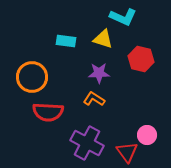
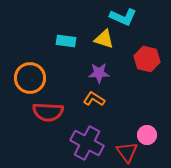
yellow triangle: moved 1 px right
red hexagon: moved 6 px right
orange circle: moved 2 px left, 1 px down
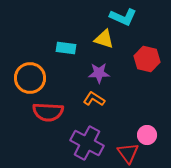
cyan rectangle: moved 7 px down
red triangle: moved 1 px right, 1 px down
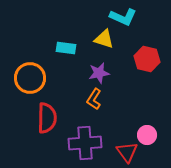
purple star: rotated 10 degrees counterclockwise
orange L-shape: rotated 90 degrees counterclockwise
red semicircle: moved 1 px left, 6 px down; rotated 92 degrees counterclockwise
purple cross: moved 2 px left; rotated 32 degrees counterclockwise
red triangle: moved 1 px left, 1 px up
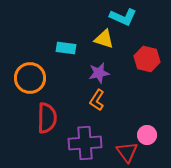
orange L-shape: moved 3 px right, 1 px down
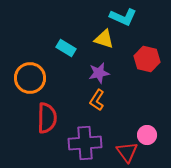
cyan rectangle: rotated 24 degrees clockwise
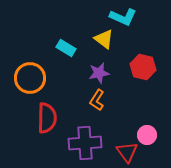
yellow triangle: rotated 20 degrees clockwise
red hexagon: moved 4 px left, 8 px down
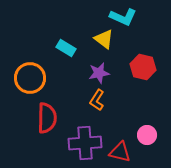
red triangle: moved 7 px left; rotated 40 degrees counterclockwise
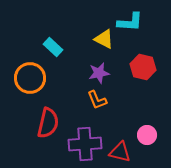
cyan L-shape: moved 7 px right, 5 px down; rotated 20 degrees counterclockwise
yellow triangle: rotated 10 degrees counterclockwise
cyan rectangle: moved 13 px left, 1 px up; rotated 12 degrees clockwise
orange L-shape: rotated 55 degrees counterclockwise
red semicircle: moved 1 px right, 5 px down; rotated 12 degrees clockwise
purple cross: moved 1 px down
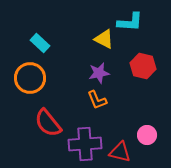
cyan rectangle: moved 13 px left, 4 px up
red hexagon: moved 1 px up
red semicircle: rotated 128 degrees clockwise
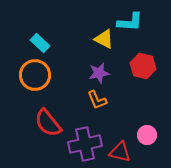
orange circle: moved 5 px right, 3 px up
purple cross: rotated 8 degrees counterclockwise
